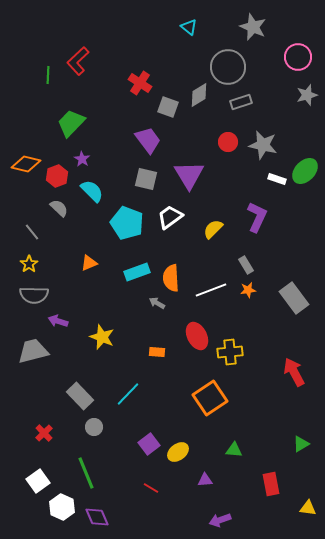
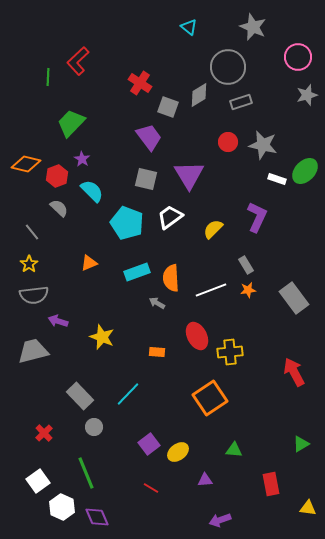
green line at (48, 75): moved 2 px down
purple trapezoid at (148, 140): moved 1 px right, 3 px up
gray semicircle at (34, 295): rotated 8 degrees counterclockwise
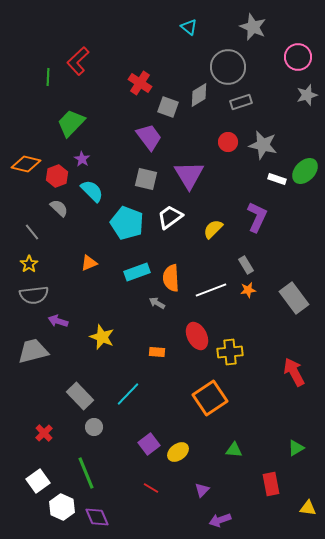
green triangle at (301, 444): moved 5 px left, 4 px down
purple triangle at (205, 480): moved 3 px left, 10 px down; rotated 42 degrees counterclockwise
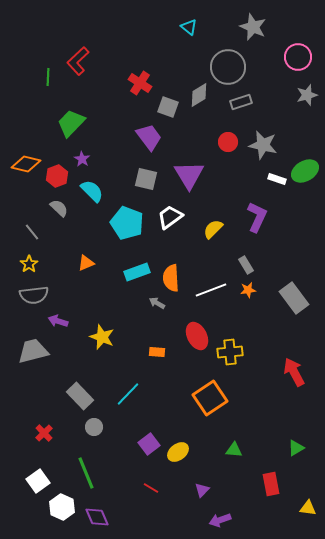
green ellipse at (305, 171): rotated 16 degrees clockwise
orange triangle at (89, 263): moved 3 px left
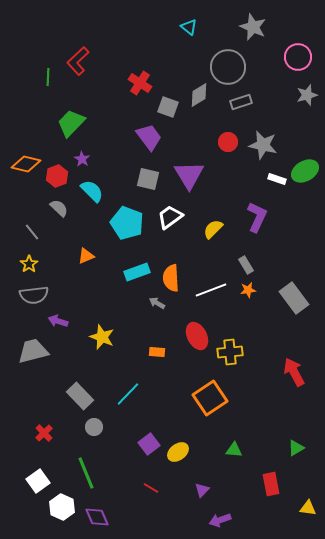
gray square at (146, 179): moved 2 px right
orange triangle at (86, 263): moved 7 px up
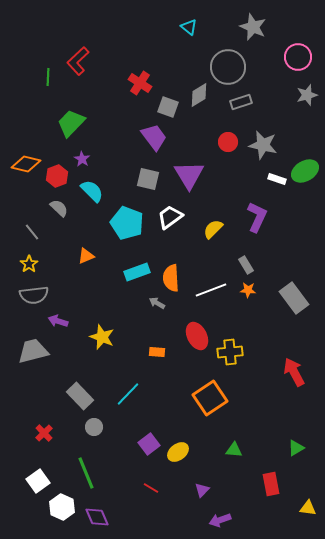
purple trapezoid at (149, 137): moved 5 px right
orange star at (248, 290): rotated 14 degrees clockwise
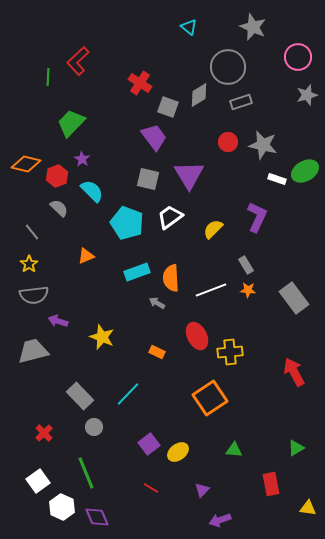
orange rectangle at (157, 352): rotated 21 degrees clockwise
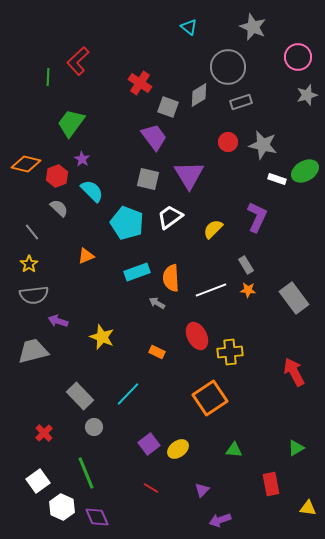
green trapezoid at (71, 123): rotated 8 degrees counterclockwise
yellow ellipse at (178, 452): moved 3 px up
